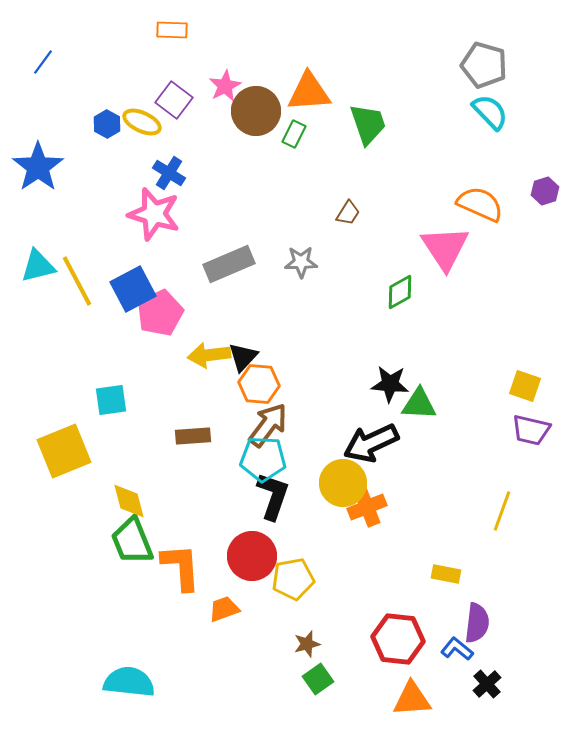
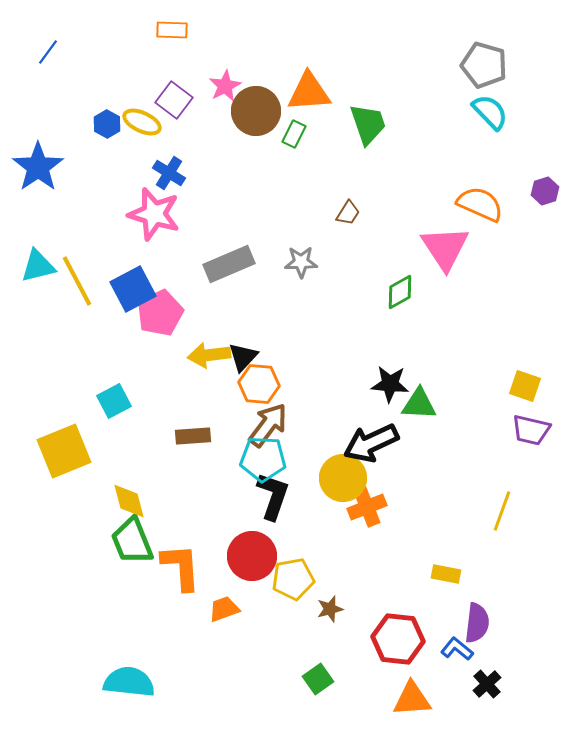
blue line at (43, 62): moved 5 px right, 10 px up
cyan square at (111, 400): moved 3 px right, 1 px down; rotated 20 degrees counterclockwise
yellow circle at (343, 483): moved 5 px up
brown star at (307, 644): moved 23 px right, 35 px up
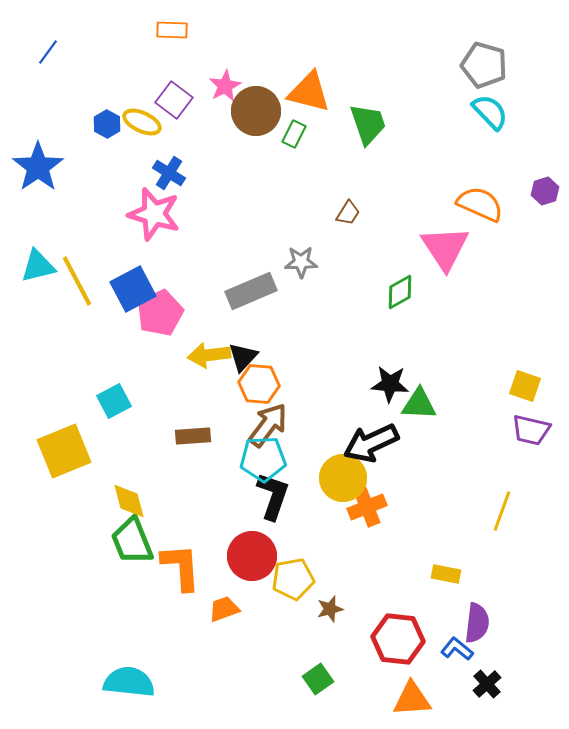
orange triangle at (309, 92): rotated 18 degrees clockwise
gray rectangle at (229, 264): moved 22 px right, 27 px down
cyan pentagon at (263, 459): rotated 6 degrees counterclockwise
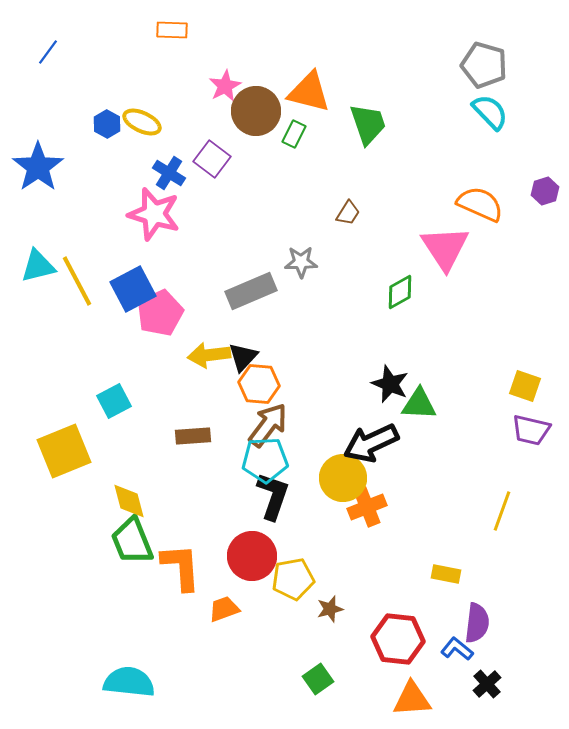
purple square at (174, 100): moved 38 px right, 59 px down
black star at (390, 384): rotated 18 degrees clockwise
cyan pentagon at (263, 459): moved 2 px right, 1 px down
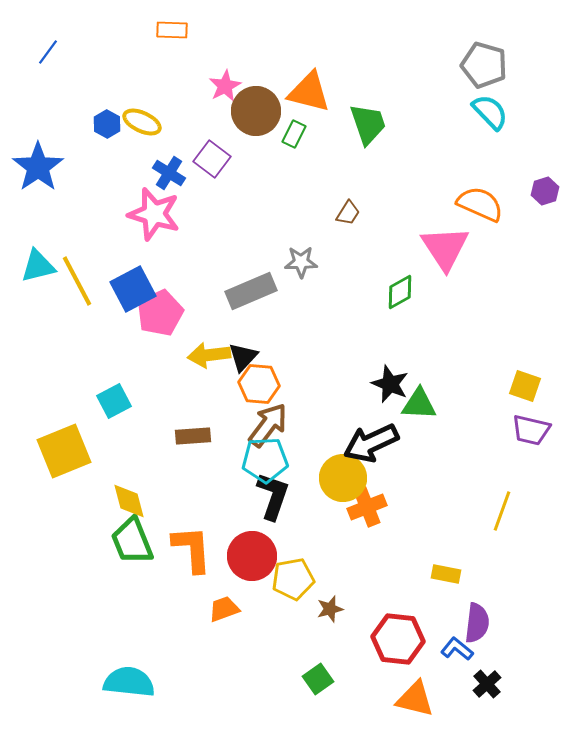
orange L-shape at (181, 567): moved 11 px right, 18 px up
orange triangle at (412, 699): moved 3 px right; rotated 18 degrees clockwise
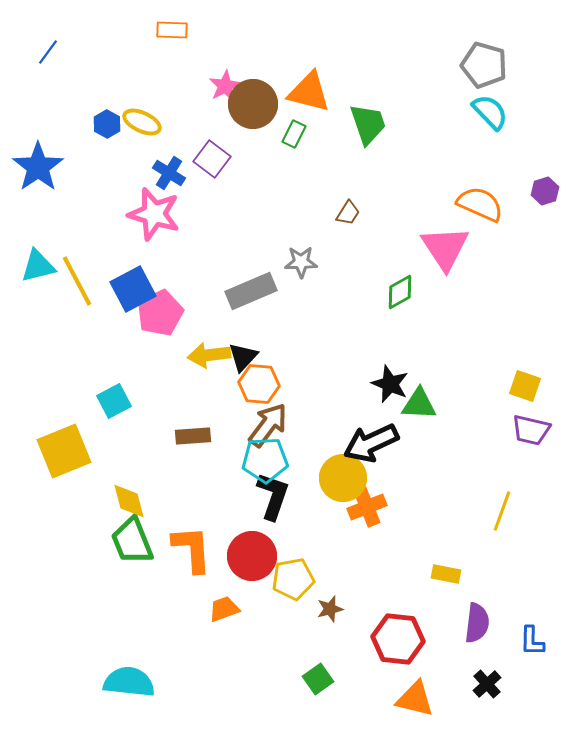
brown circle at (256, 111): moved 3 px left, 7 px up
blue L-shape at (457, 649): moved 75 px right, 8 px up; rotated 128 degrees counterclockwise
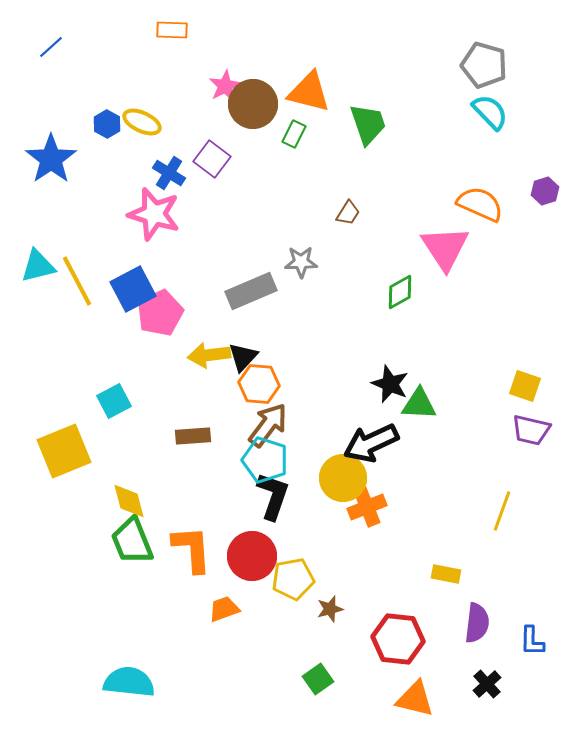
blue line at (48, 52): moved 3 px right, 5 px up; rotated 12 degrees clockwise
blue star at (38, 167): moved 13 px right, 8 px up
cyan pentagon at (265, 460): rotated 21 degrees clockwise
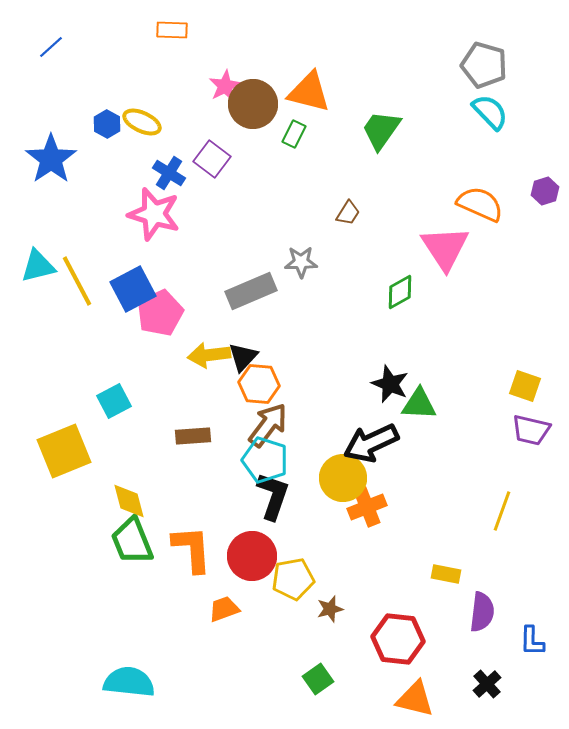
green trapezoid at (368, 124): moved 13 px right, 6 px down; rotated 126 degrees counterclockwise
purple semicircle at (477, 623): moved 5 px right, 11 px up
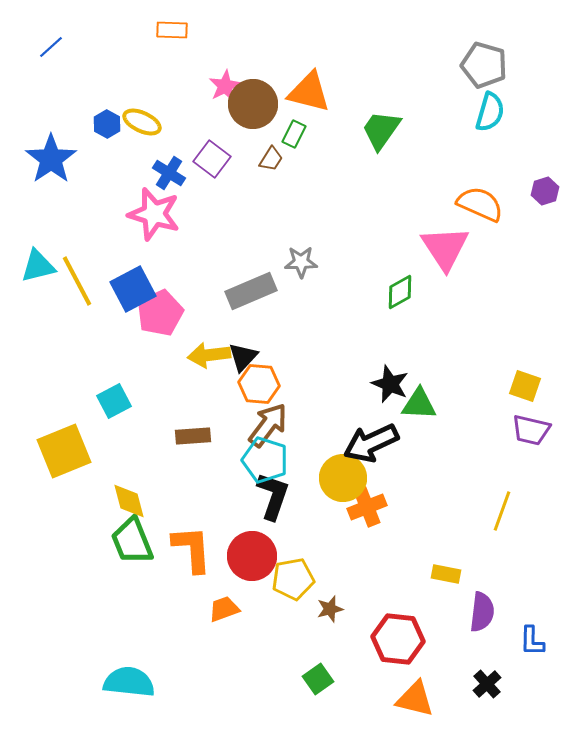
cyan semicircle at (490, 112): rotated 60 degrees clockwise
brown trapezoid at (348, 213): moved 77 px left, 54 px up
